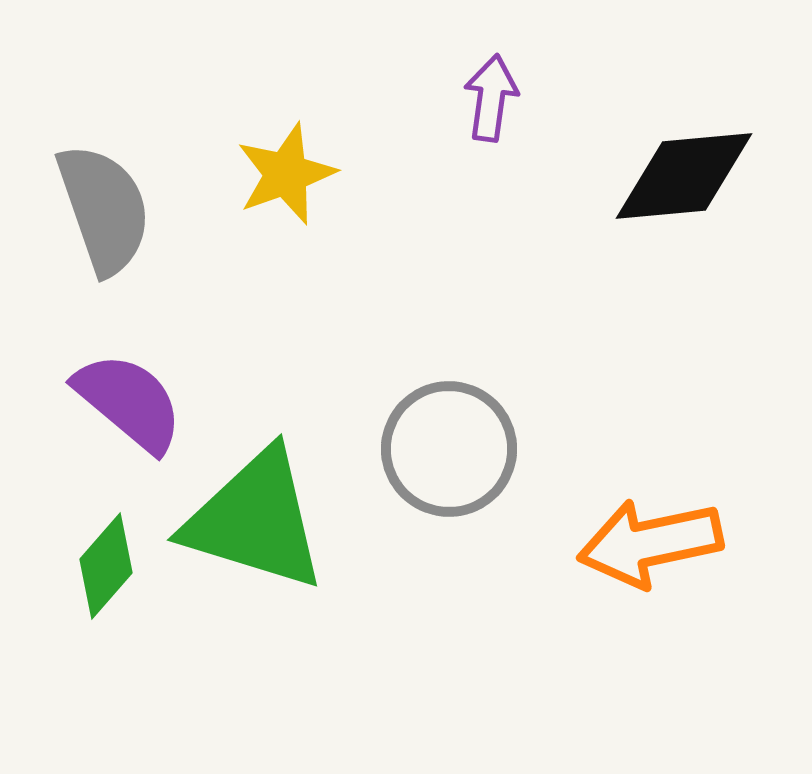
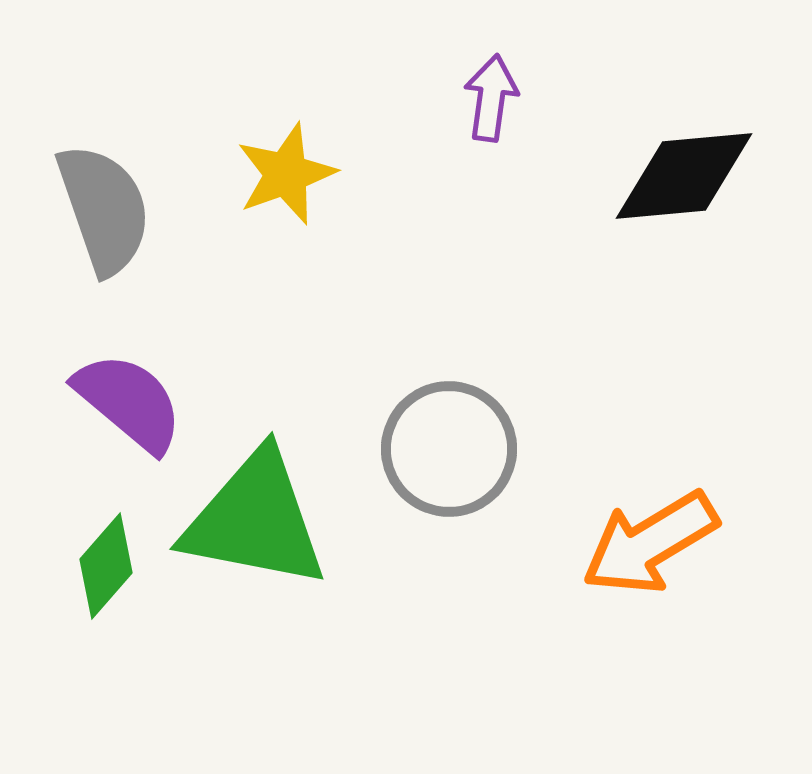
green triangle: rotated 6 degrees counterclockwise
orange arrow: rotated 19 degrees counterclockwise
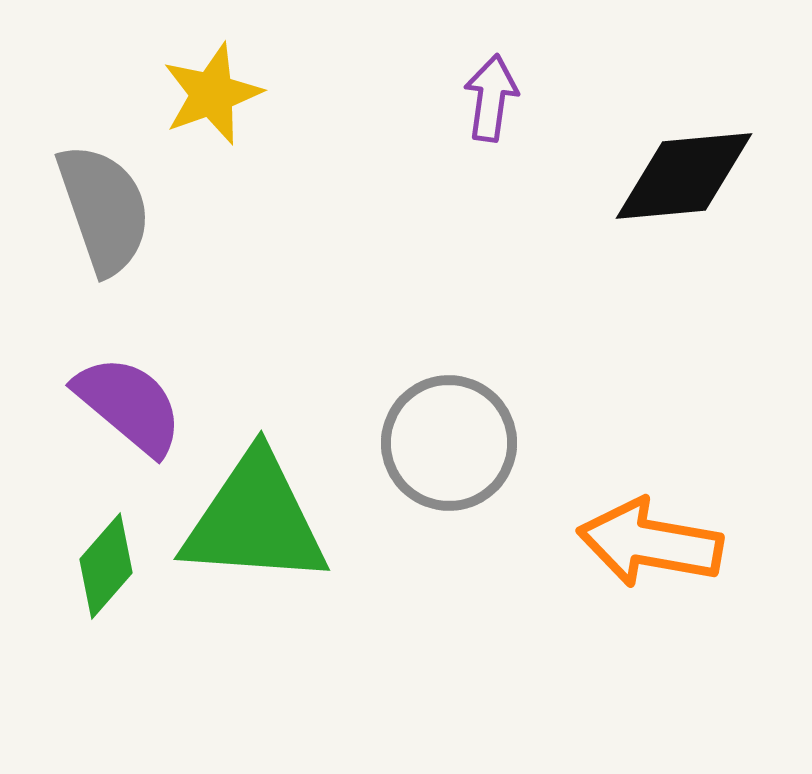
yellow star: moved 74 px left, 80 px up
purple semicircle: moved 3 px down
gray circle: moved 6 px up
green triangle: rotated 7 degrees counterclockwise
orange arrow: rotated 41 degrees clockwise
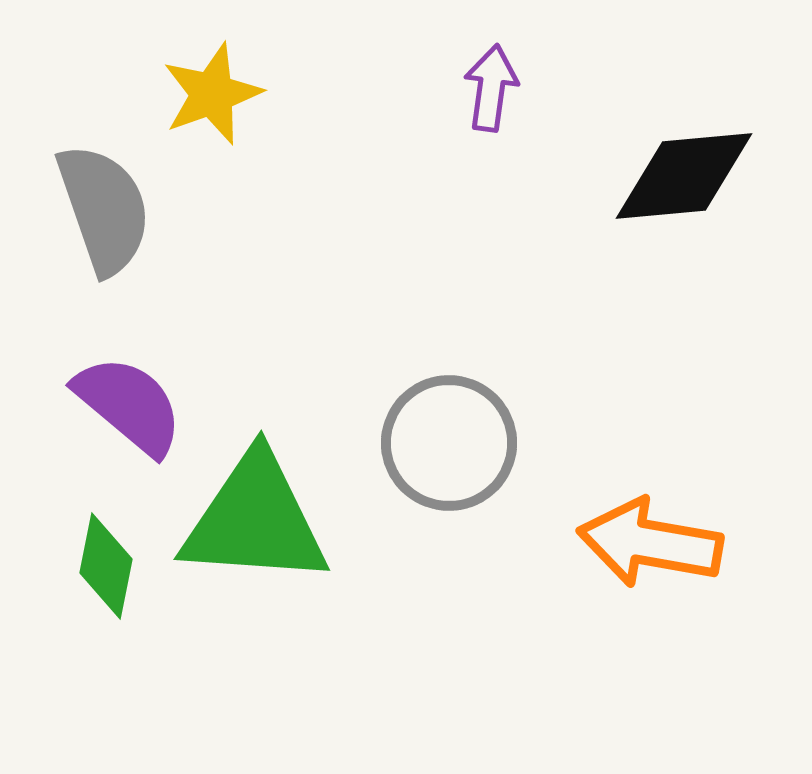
purple arrow: moved 10 px up
green diamond: rotated 30 degrees counterclockwise
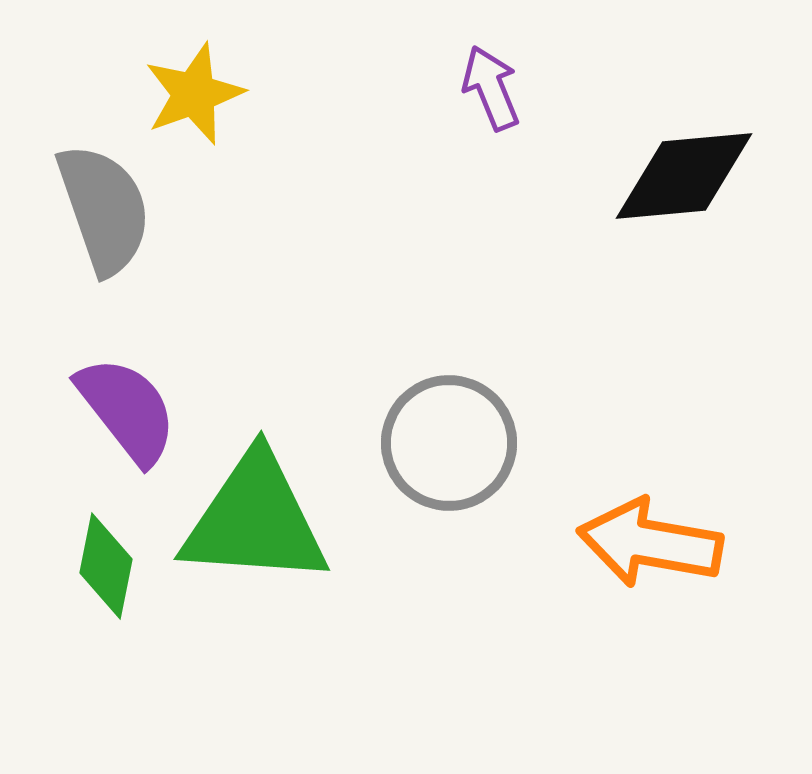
purple arrow: rotated 30 degrees counterclockwise
yellow star: moved 18 px left
purple semicircle: moved 2 px left, 5 px down; rotated 12 degrees clockwise
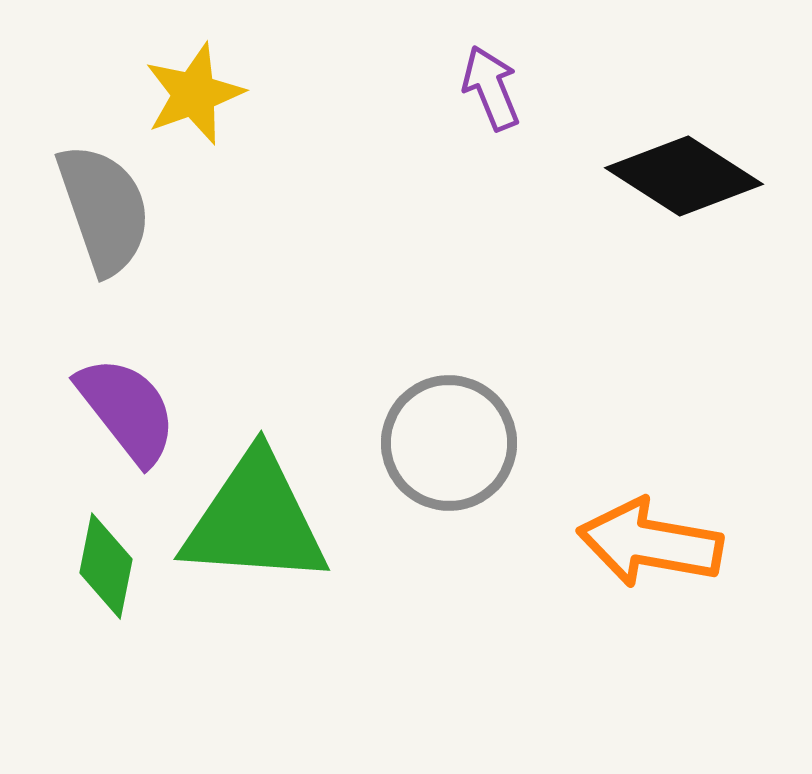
black diamond: rotated 38 degrees clockwise
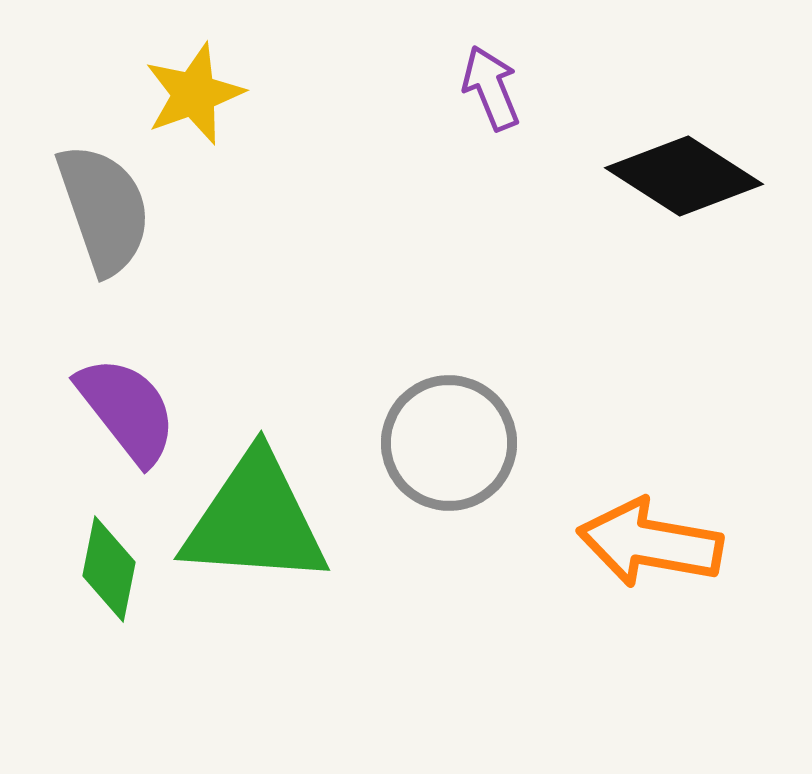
green diamond: moved 3 px right, 3 px down
